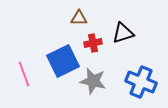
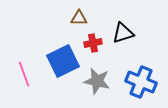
gray star: moved 4 px right
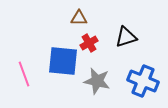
black triangle: moved 3 px right, 4 px down
red cross: moved 4 px left; rotated 18 degrees counterclockwise
blue square: rotated 32 degrees clockwise
blue cross: moved 2 px right, 1 px up
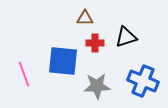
brown triangle: moved 6 px right
red cross: moved 6 px right; rotated 30 degrees clockwise
gray star: moved 5 px down; rotated 16 degrees counterclockwise
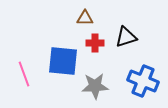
gray star: moved 2 px left
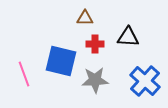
black triangle: moved 2 px right; rotated 20 degrees clockwise
red cross: moved 1 px down
blue square: moved 2 px left; rotated 8 degrees clockwise
blue cross: moved 2 px right; rotated 20 degrees clockwise
gray star: moved 6 px up
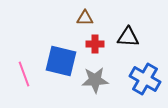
blue cross: moved 2 px up; rotated 12 degrees counterclockwise
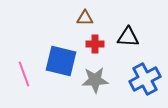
blue cross: rotated 32 degrees clockwise
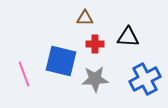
gray star: moved 1 px up
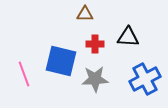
brown triangle: moved 4 px up
